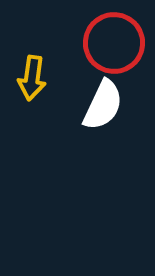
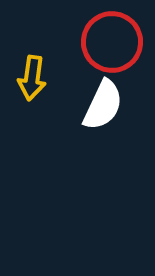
red circle: moved 2 px left, 1 px up
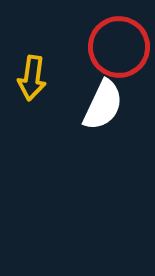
red circle: moved 7 px right, 5 px down
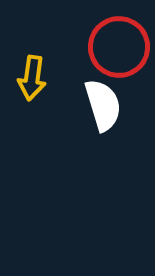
white semicircle: rotated 42 degrees counterclockwise
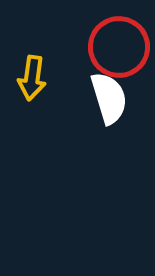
white semicircle: moved 6 px right, 7 px up
